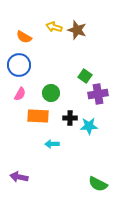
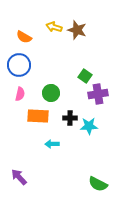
pink semicircle: rotated 16 degrees counterclockwise
purple arrow: rotated 36 degrees clockwise
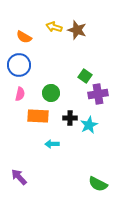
cyan star: moved 1 px up; rotated 24 degrees counterclockwise
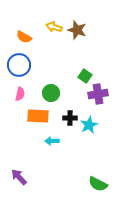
cyan arrow: moved 3 px up
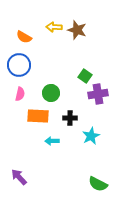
yellow arrow: rotated 14 degrees counterclockwise
cyan star: moved 2 px right, 11 px down
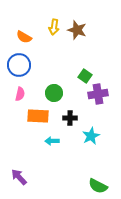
yellow arrow: rotated 84 degrees counterclockwise
green circle: moved 3 px right
green semicircle: moved 2 px down
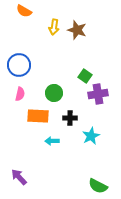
orange semicircle: moved 26 px up
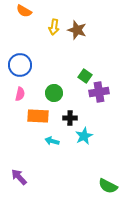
blue circle: moved 1 px right
purple cross: moved 1 px right, 2 px up
cyan star: moved 7 px left
cyan arrow: rotated 16 degrees clockwise
green semicircle: moved 10 px right
